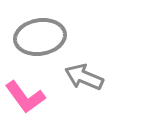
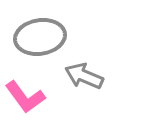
gray arrow: moved 1 px up
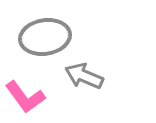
gray ellipse: moved 5 px right
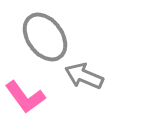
gray ellipse: rotated 63 degrees clockwise
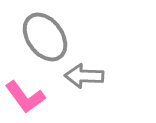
gray arrow: rotated 21 degrees counterclockwise
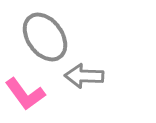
pink L-shape: moved 3 px up
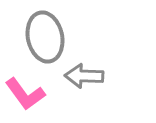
gray ellipse: rotated 24 degrees clockwise
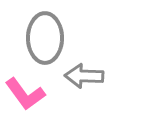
gray ellipse: moved 1 px down; rotated 12 degrees clockwise
